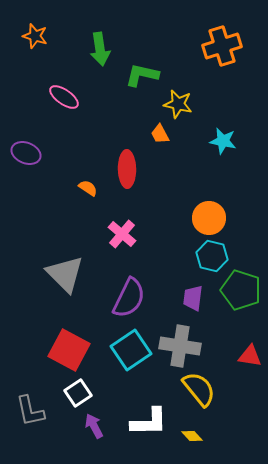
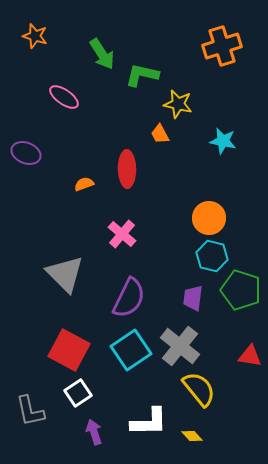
green arrow: moved 2 px right, 5 px down; rotated 24 degrees counterclockwise
orange semicircle: moved 4 px left, 4 px up; rotated 54 degrees counterclockwise
gray cross: rotated 30 degrees clockwise
purple arrow: moved 6 px down; rotated 10 degrees clockwise
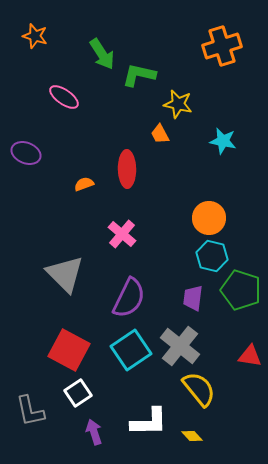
green L-shape: moved 3 px left
